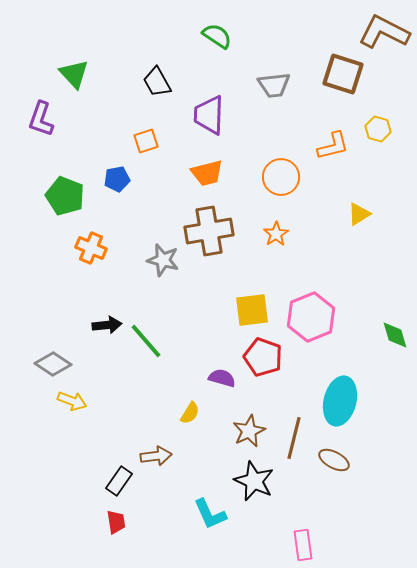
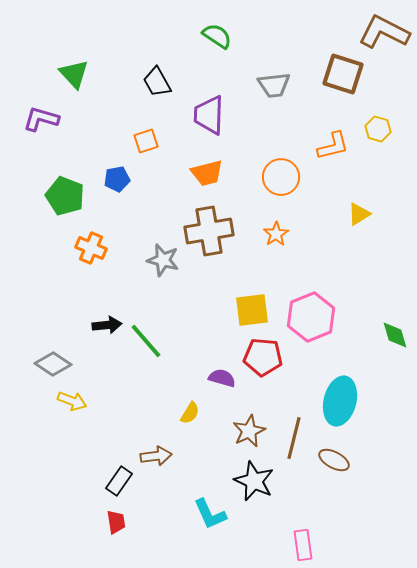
purple L-shape: rotated 87 degrees clockwise
red pentagon: rotated 15 degrees counterclockwise
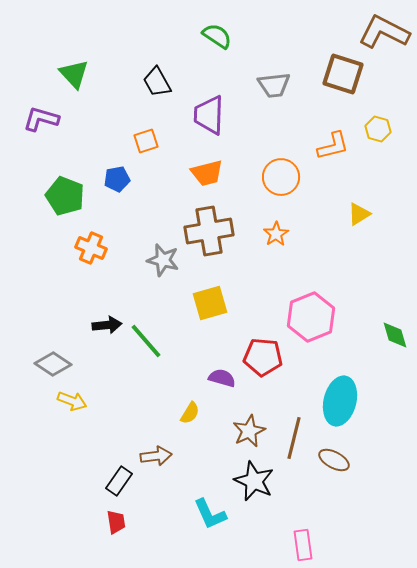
yellow square: moved 42 px left, 7 px up; rotated 9 degrees counterclockwise
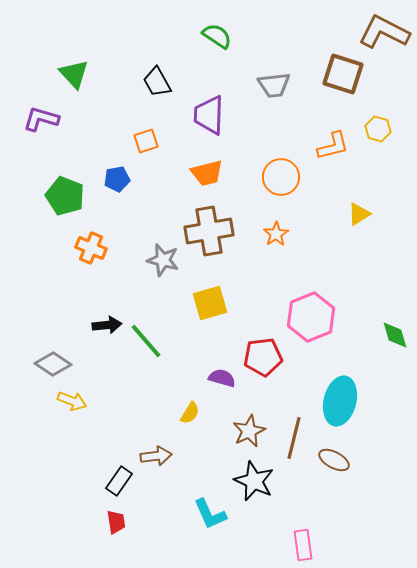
red pentagon: rotated 12 degrees counterclockwise
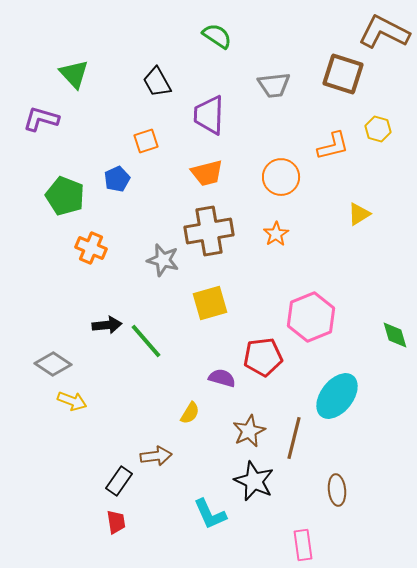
blue pentagon: rotated 15 degrees counterclockwise
cyan ellipse: moved 3 px left, 5 px up; rotated 24 degrees clockwise
brown ellipse: moved 3 px right, 30 px down; rotated 56 degrees clockwise
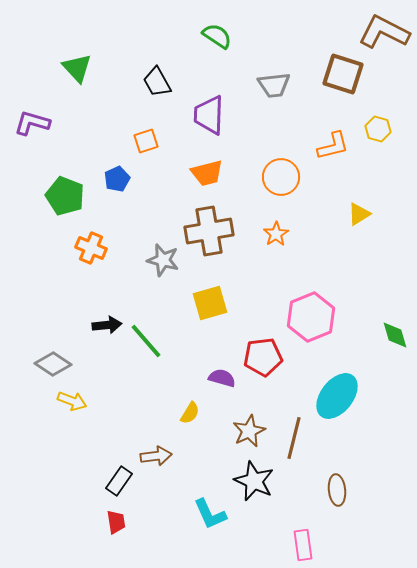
green triangle: moved 3 px right, 6 px up
purple L-shape: moved 9 px left, 4 px down
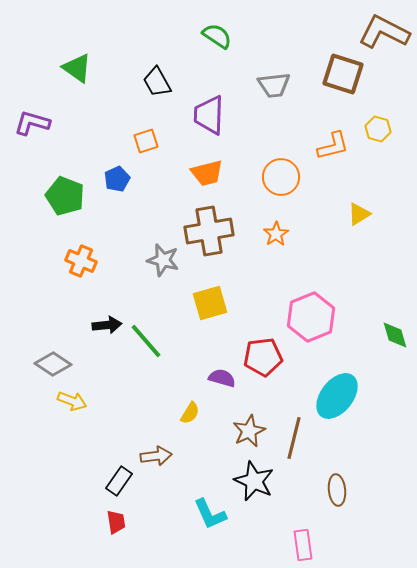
green triangle: rotated 12 degrees counterclockwise
orange cross: moved 10 px left, 13 px down
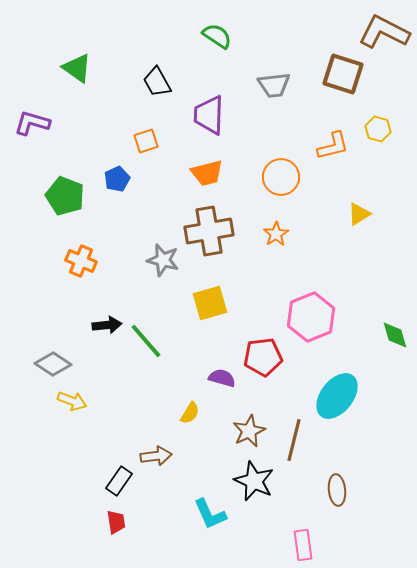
brown line: moved 2 px down
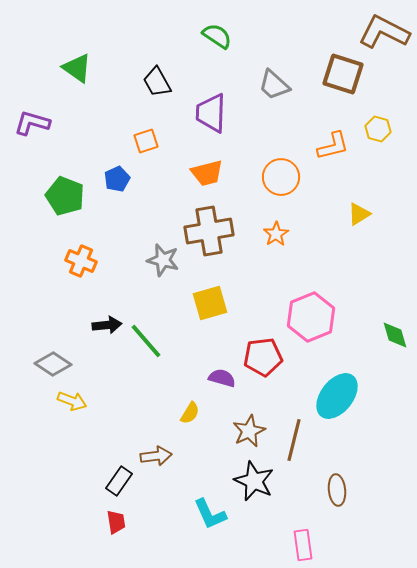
gray trapezoid: rotated 48 degrees clockwise
purple trapezoid: moved 2 px right, 2 px up
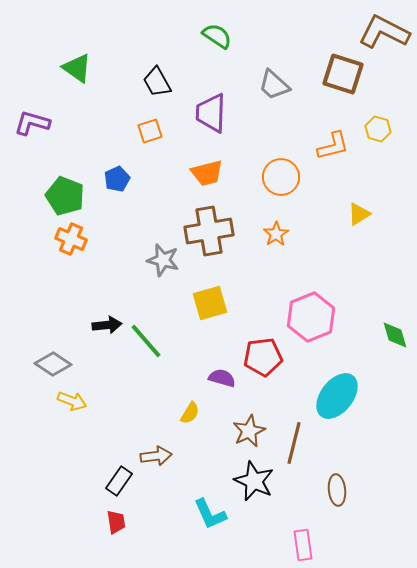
orange square: moved 4 px right, 10 px up
orange cross: moved 10 px left, 22 px up
brown line: moved 3 px down
